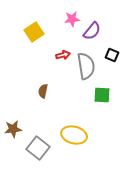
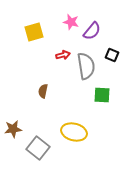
pink star: moved 1 px left, 3 px down; rotated 21 degrees clockwise
yellow square: rotated 18 degrees clockwise
yellow ellipse: moved 3 px up
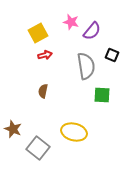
yellow square: moved 4 px right, 1 px down; rotated 12 degrees counterclockwise
red arrow: moved 18 px left
brown star: rotated 30 degrees clockwise
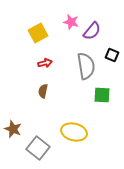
red arrow: moved 8 px down
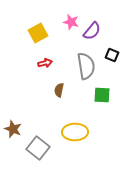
brown semicircle: moved 16 px right, 1 px up
yellow ellipse: moved 1 px right; rotated 15 degrees counterclockwise
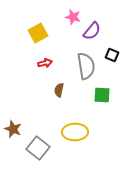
pink star: moved 2 px right, 5 px up
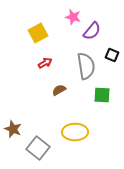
red arrow: rotated 16 degrees counterclockwise
brown semicircle: rotated 48 degrees clockwise
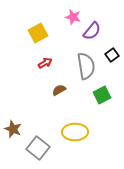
black square: rotated 32 degrees clockwise
green square: rotated 30 degrees counterclockwise
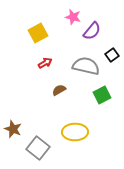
gray semicircle: rotated 68 degrees counterclockwise
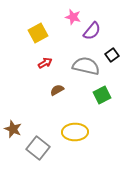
brown semicircle: moved 2 px left
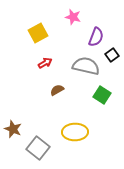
purple semicircle: moved 4 px right, 6 px down; rotated 18 degrees counterclockwise
green square: rotated 30 degrees counterclockwise
